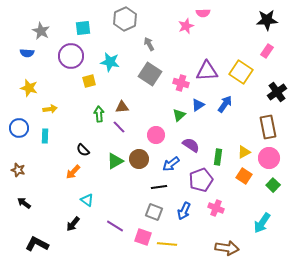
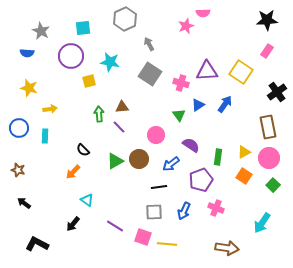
green triangle at (179, 115): rotated 24 degrees counterclockwise
gray square at (154, 212): rotated 24 degrees counterclockwise
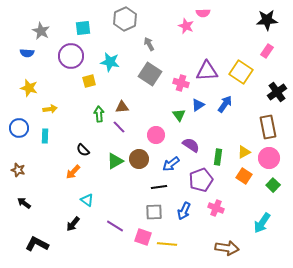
pink star at (186, 26): rotated 28 degrees counterclockwise
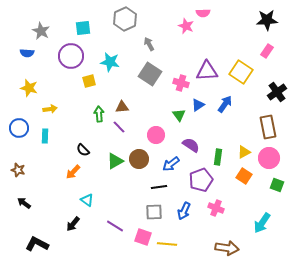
green square at (273, 185): moved 4 px right; rotated 24 degrees counterclockwise
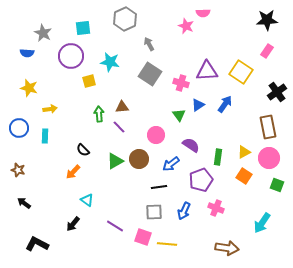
gray star at (41, 31): moved 2 px right, 2 px down
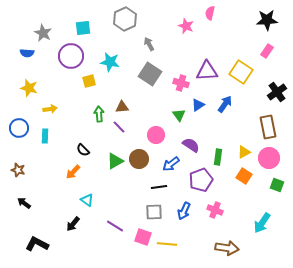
pink semicircle at (203, 13): moved 7 px right; rotated 104 degrees clockwise
pink cross at (216, 208): moved 1 px left, 2 px down
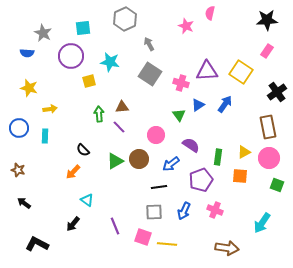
orange square at (244, 176): moved 4 px left; rotated 28 degrees counterclockwise
purple line at (115, 226): rotated 36 degrees clockwise
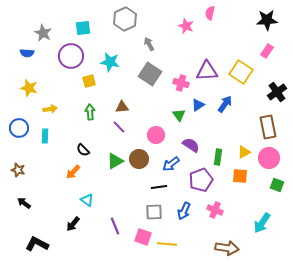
green arrow at (99, 114): moved 9 px left, 2 px up
